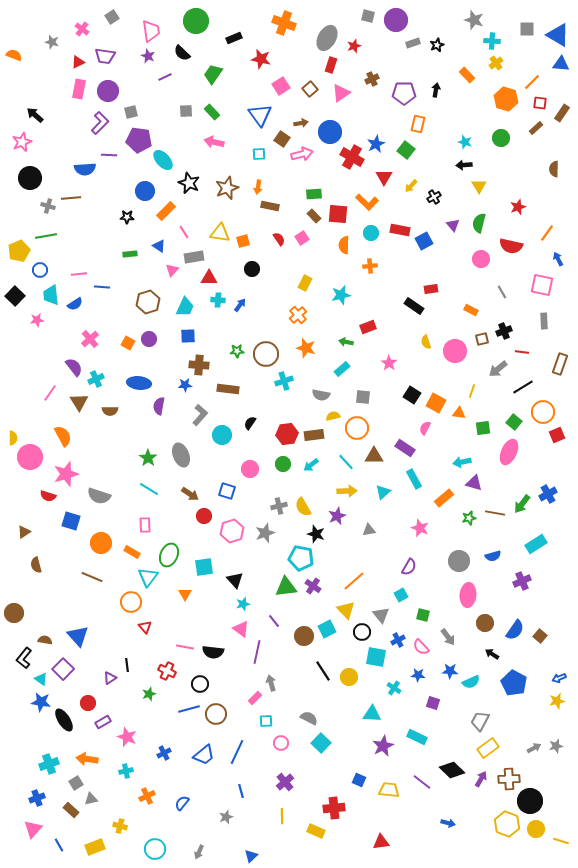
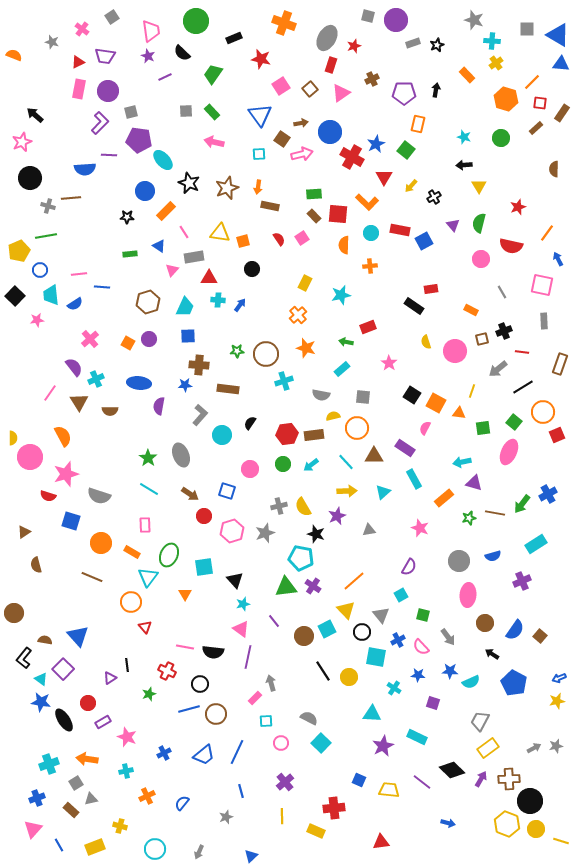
cyan star at (465, 142): moved 1 px left, 5 px up
purple line at (257, 652): moved 9 px left, 5 px down
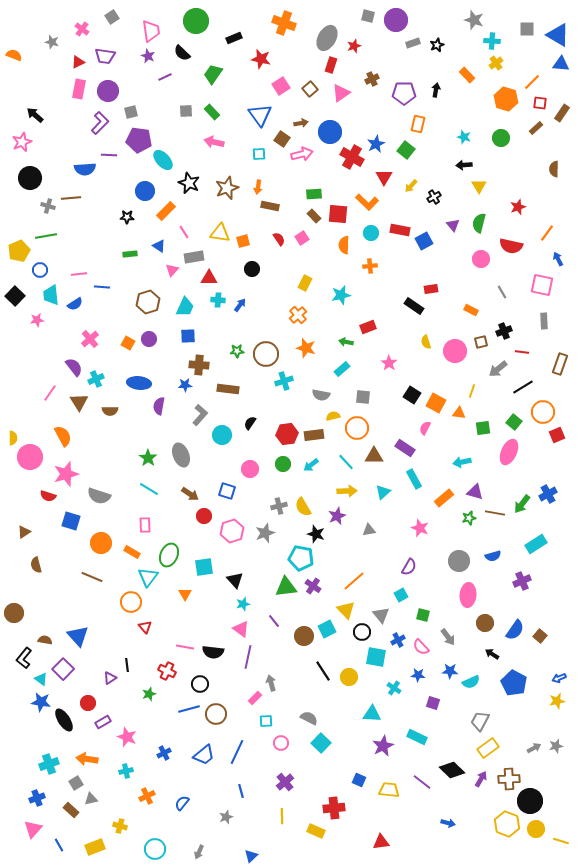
brown square at (482, 339): moved 1 px left, 3 px down
purple triangle at (474, 483): moved 1 px right, 9 px down
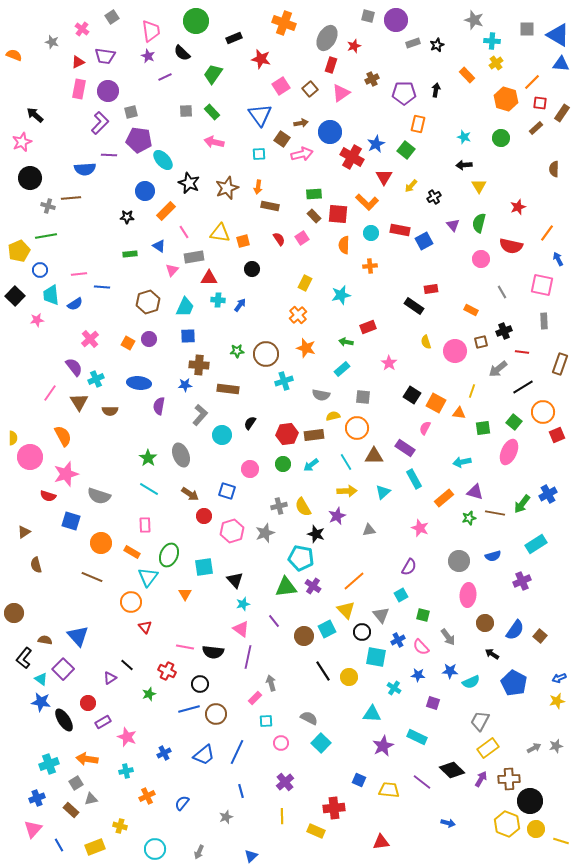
cyan line at (346, 462): rotated 12 degrees clockwise
black line at (127, 665): rotated 40 degrees counterclockwise
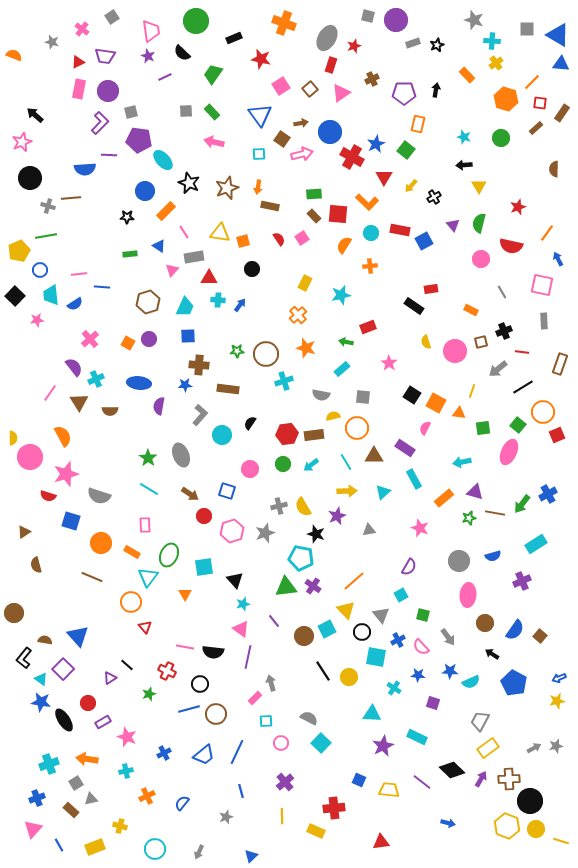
orange semicircle at (344, 245): rotated 30 degrees clockwise
green square at (514, 422): moved 4 px right, 3 px down
yellow hexagon at (507, 824): moved 2 px down
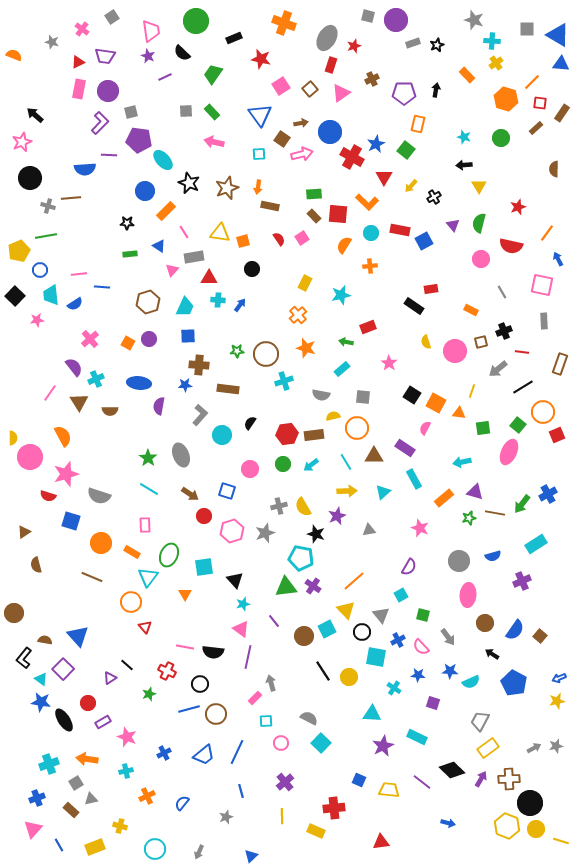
black star at (127, 217): moved 6 px down
black circle at (530, 801): moved 2 px down
